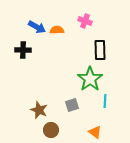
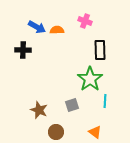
brown circle: moved 5 px right, 2 px down
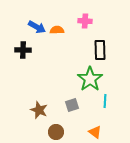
pink cross: rotated 16 degrees counterclockwise
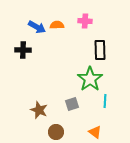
orange semicircle: moved 5 px up
gray square: moved 1 px up
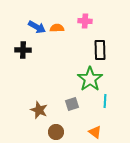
orange semicircle: moved 3 px down
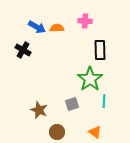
black cross: rotated 28 degrees clockwise
cyan line: moved 1 px left
brown circle: moved 1 px right
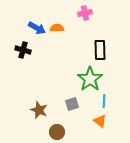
pink cross: moved 8 px up; rotated 16 degrees counterclockwise
blue arrow: moved 1 px down
black cross: rotated 14 degrees counterclockwise
orange triangle: moved 5 px right, 11 px up
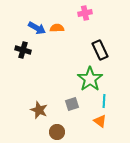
black rectangle: rotated 24 degrees counterclockwise
